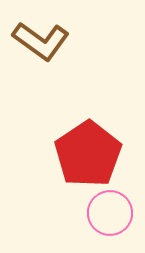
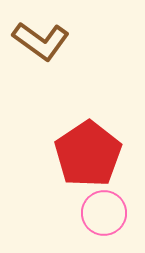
pink circle: moved 6 px left
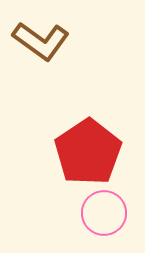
red pentagon: moved 2 px up
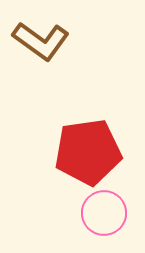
red pentagon: rotated 26 degrees clockwise
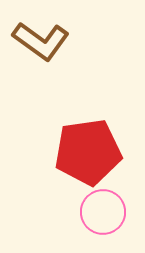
pink circle: moved 1 px left, 1 px up
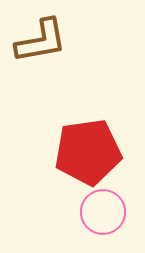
brown L-shape: rotated 46 degrees counterclockwise
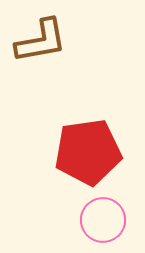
pink circle: moved 8 px down
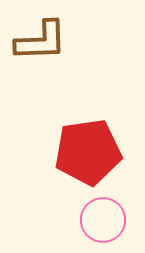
brown L-shape: rotated 8 degrees clockwise
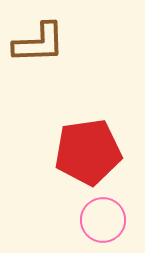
brown L-shape: moved 2 px left, 2 px down
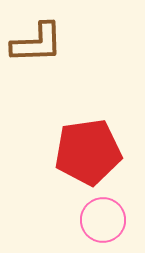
brown L-shape: moved 2 px left
